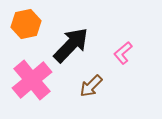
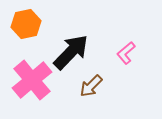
black arrow: moved 7 px down
pink L-shape: moved 3 px right
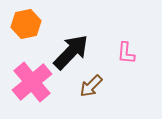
pink L-shape: rotated 45 degrees counterclockwise
pink cross: moved 2 px down
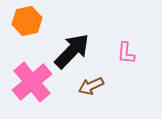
orange hexagon: moved 1 px right, 3 px up
black arrow: moved 1 px right, 1 px up
brown arrow: rotated 20 degrees clockwise
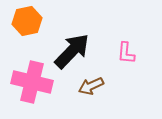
pink cross: rotated 36 degrees counterclockwise
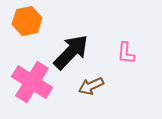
black arrow: moved 1 px left, 1 px down
pink cross: rotated 18 degrees clockwise
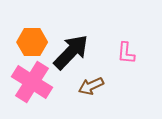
orange hexagon: moved 5 px right, 21 px down; rotated 12 degrees clockwise
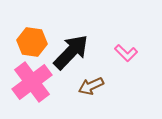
orange hexagon: rotated 8 degrees clockwise
pink L-shape: rotated 50 degrees counterclockwise
pink cross: rotated 21 degrees clockwise
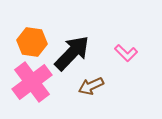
black arrow: moved 1 px right, 1 px down
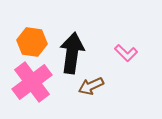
black arrow: rotated 36 degrees counterclockwise
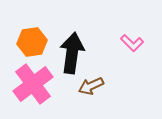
orange hexagon: rotated 16 degrees counterclockwise
pink L-shape: moved 6 px right, 10 px up
pink cross: moved 1 px right, 2 px down
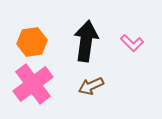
black arrow: moved 14 px right, 12 px up
